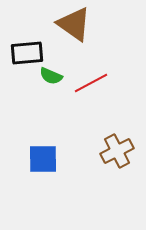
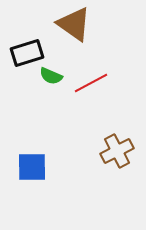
black rectangle: rotated 12 degrees counterclockwise
blue square: moved 11 px left, 8 px down
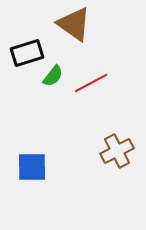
green semicircle: moved 2 px right; rotated 75 degrees counterclockwise
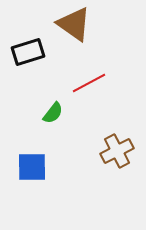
black rectangle: moved 1 px right, 1 px up
green semicircle: moved 37 px down
red line: moved 2 px left
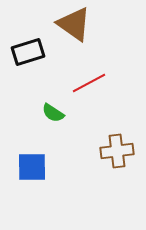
green semicircle: rotated 85 degrees clockwise
brown cross: rotated 20 degrees clockwise
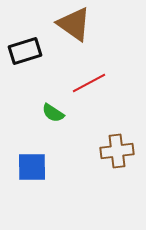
black rectangle: moved 3 px left, 1 px up
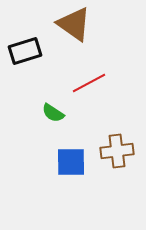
blue square: moved 39 px right, 5 px up
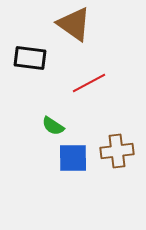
black rectangle: moved 5 px right, 7 px down; rotated 24 degrees clockwise
green semicircle: moved 13 px down
blue square: moved 2 px right, 4 px up
